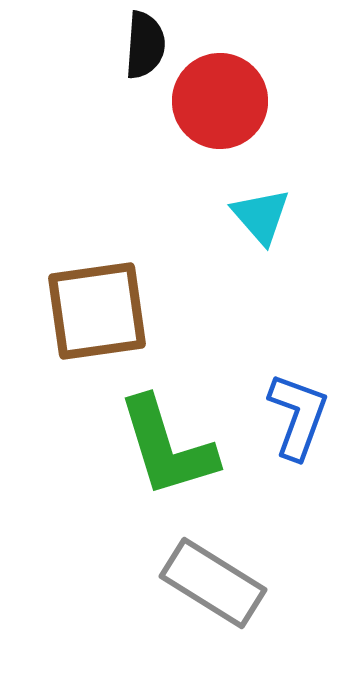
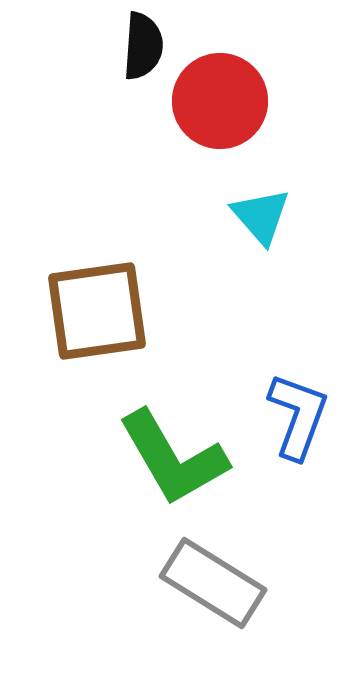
black semicircle: moved 2 px left, 1 px down
green L-shape: moved 6 px right, 11 px down; rotated 13 degrees counterclockwise
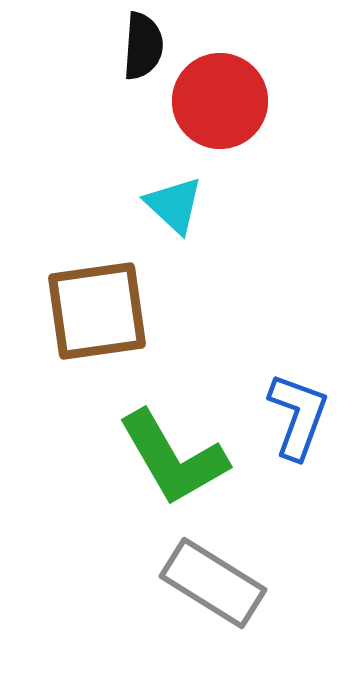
cyan triangle: moved 87 px left, 11 px up; rotated 6 degrees counterclockwise
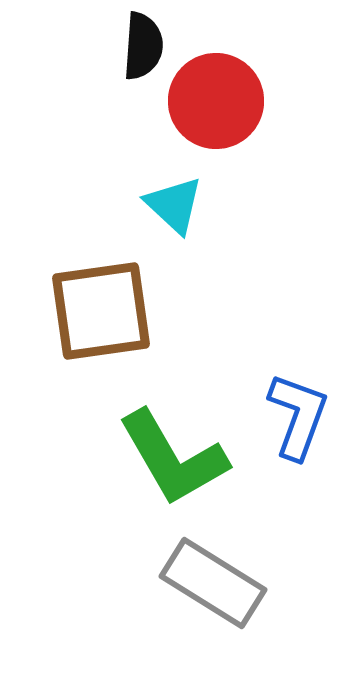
red circle: moved 4 px left
brown square: moved 4 px right
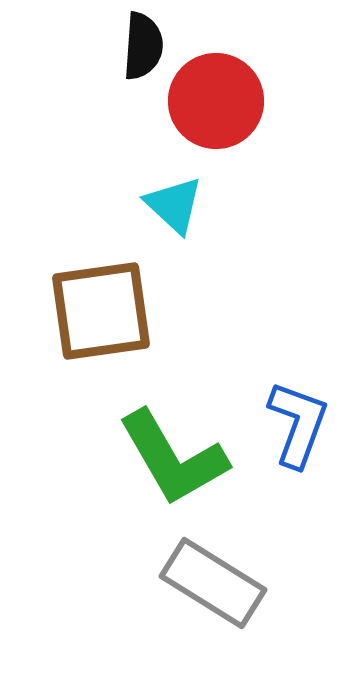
blue L-shape: moved 8 px down
